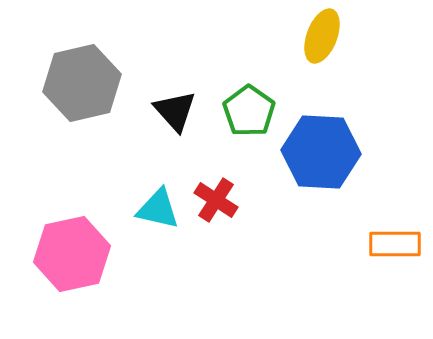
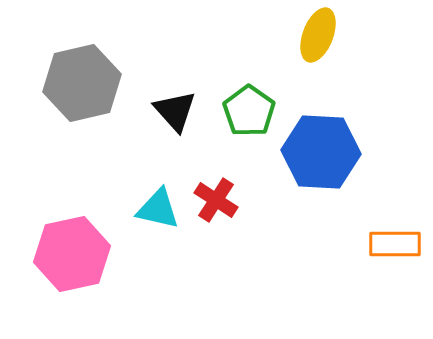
yellow ellipse: moved 4 px left, 1 px up
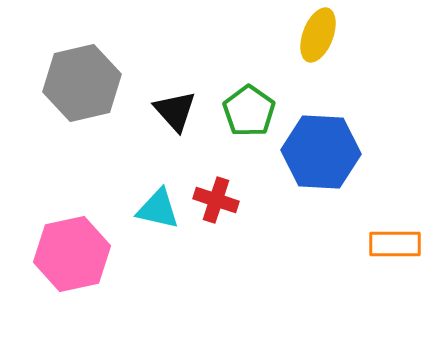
red cross: rotated 15 degrees counterclockwise
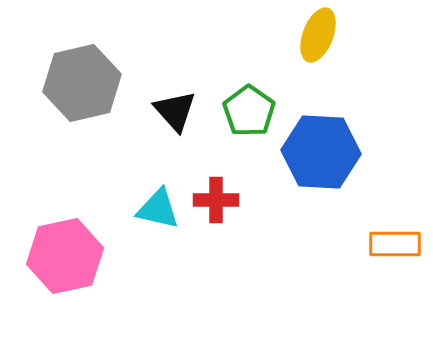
red cross: rotated 18 degrees counterclockwise
pink hexagon: moved 7 px left, 2 px down
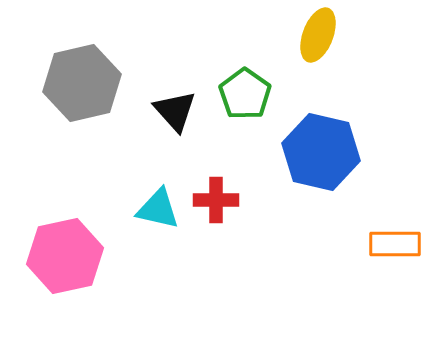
green pentagon: moved 4 px left, 17 px up
blue hexagon: rotated 10 degrees clockwise
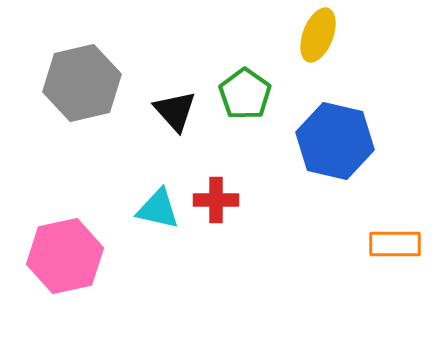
blue hexagon: moved 14 px right, 11 px up
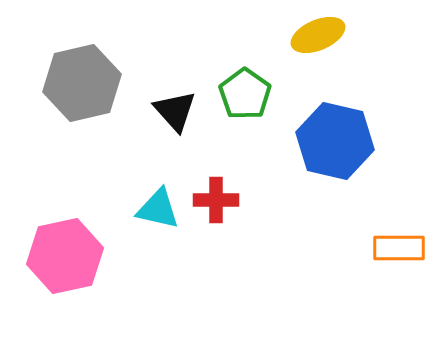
yellow ellipse: rotated 46 degrees clockwise
orange rectangle: moved 4 px right, 4 px down
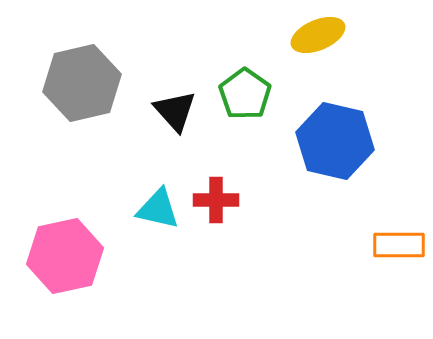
orange rectangle: moved 3 px up
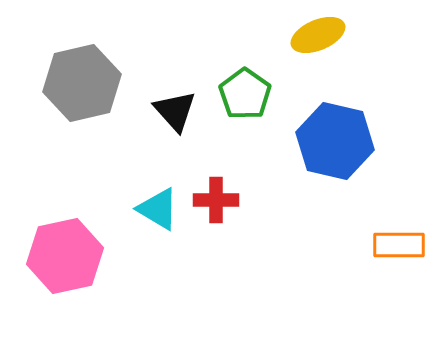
cyan triangle: rotated 18 degrees clockwise
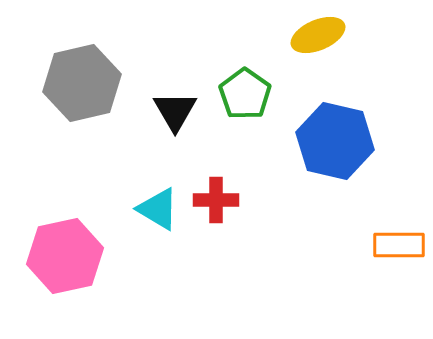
black triangle: rotated 12 degrees clockwise
